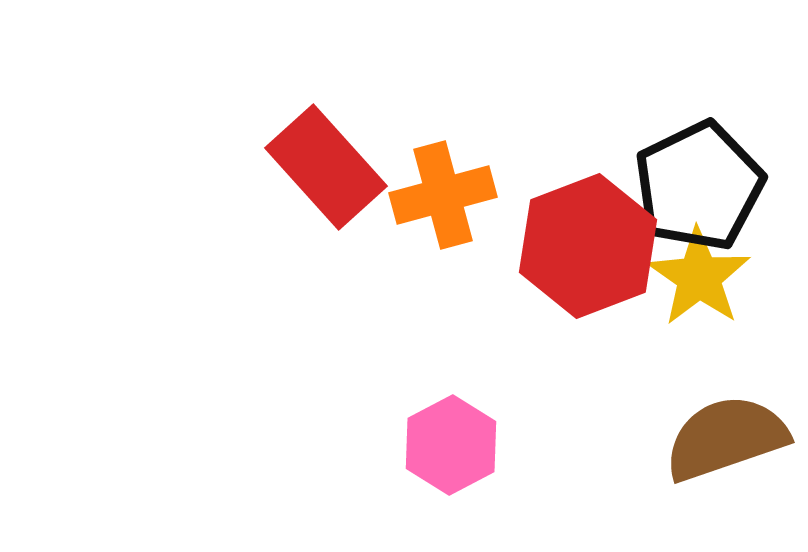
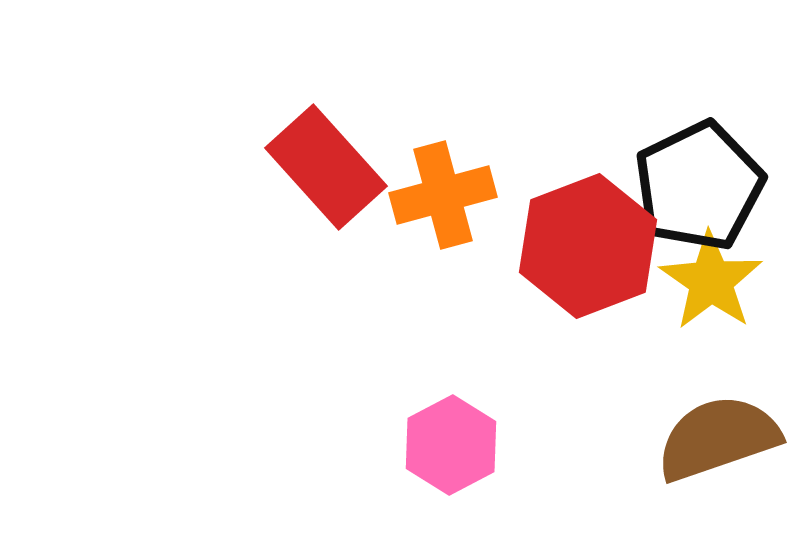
yellow star: moved 12 px right, 4 px down
brown semicircle: moved 8 px left
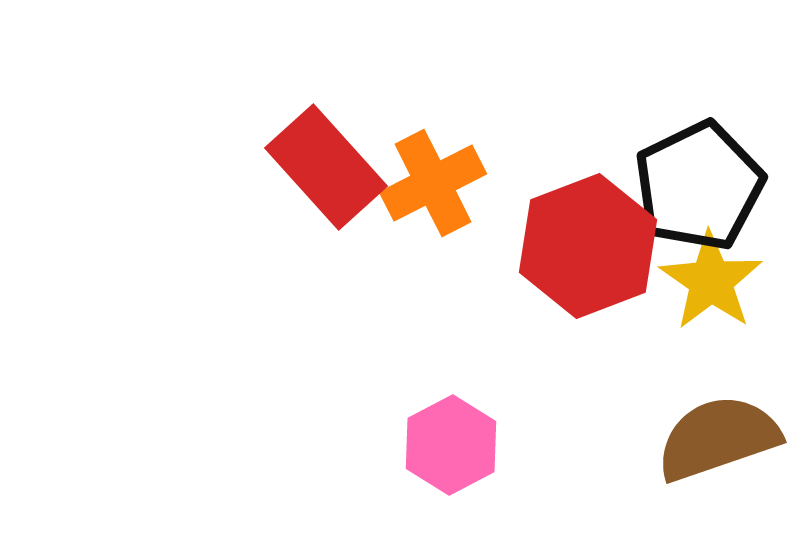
orange cross: moved 10 px left, 12 px up; rotated 12 degrees counterclockwise
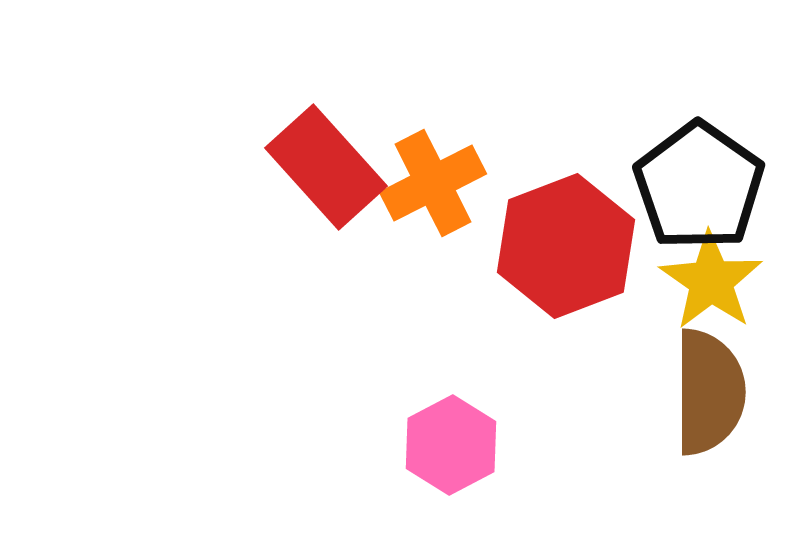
black pentagon: rotated 11 degrees counterclockwise
red hexagon: moved 22 px left
brown semicircle: moved 9 px left, 46 px up; rotated 109 degrees clockwise
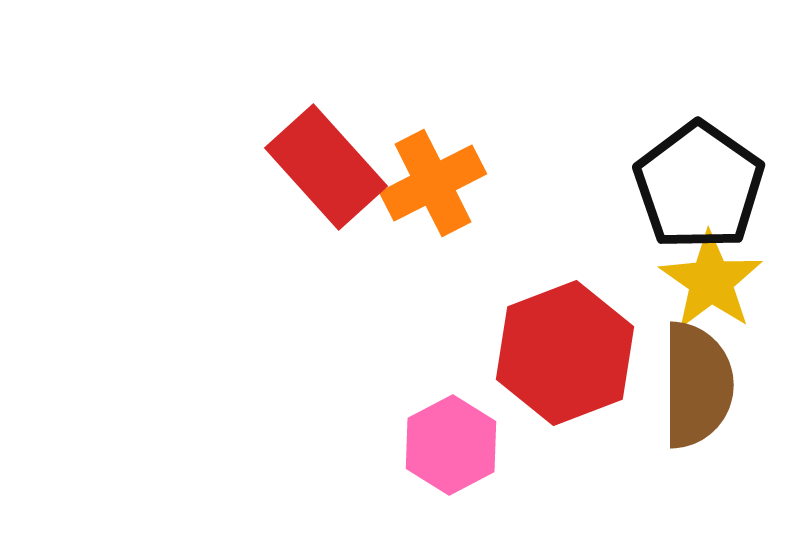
red hexagon: moved 1 px left, 107 px down
brown semicircle: moved 12 px left, 7 px up
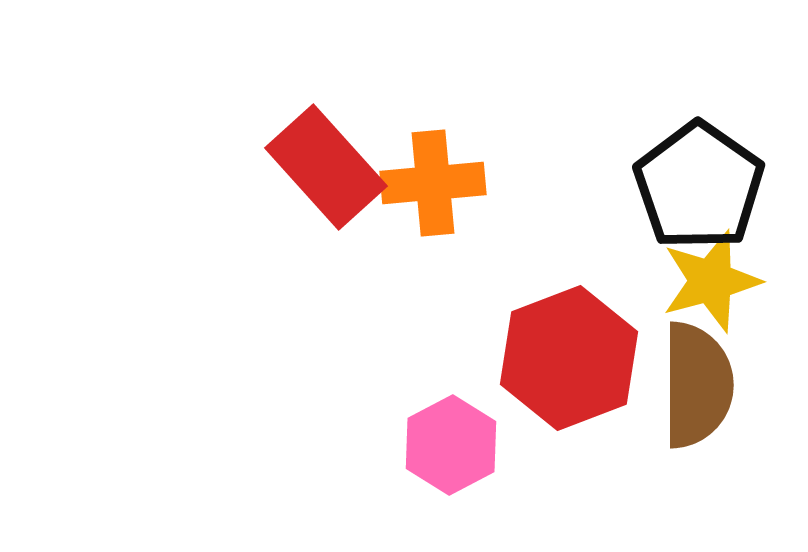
orange cross: rotated 22 degrees clockwise
yellow star: rotated 22 degrees clockwise
red hexagon: moved 4 px right, 5 px down
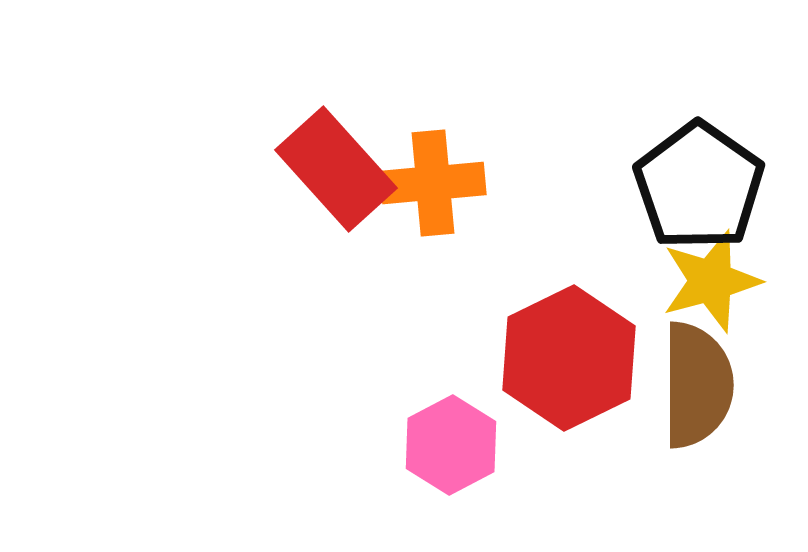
red rectangle: moved 10 px right, 2 px down
red hexagon: rotated 5 degrees counterclockwise
